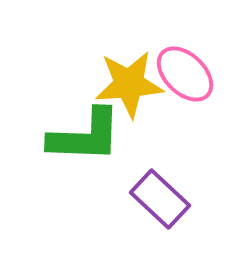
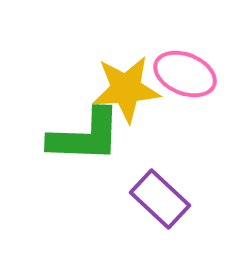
pink ellipse: rotated 22 degrees counterclockwise
yellow star: moved 3 px left, 5 px down
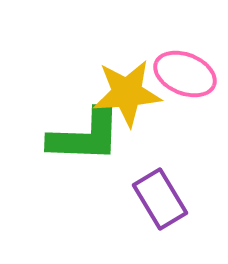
yellow star: moved 1 px right, 4 px down
purple rectangle: rotated 16 degrees clockwise
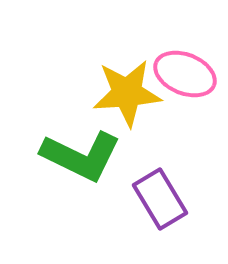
green L-shape: moved 4 px left, 20 px down; rotated 24 degrees clockwise
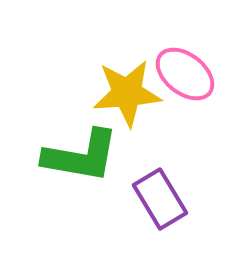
pink ellipse: rotated 16 degrees clockwise
green L-shape: rotated 16 degrees counterclockwise
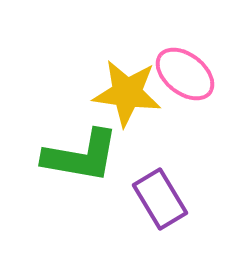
yellow star: rotated 12 degrees clockwise
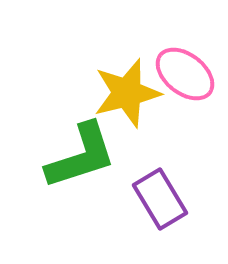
yellow star: rotated 22 degrees counterclockwise
green L-shape: rotated 28 degrees counterclockwise
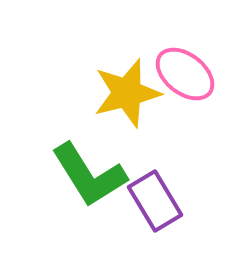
green L-shape: moved 8 px right, 19 px down; rotated 76 degrees clockwise
purple rectangle: moved 5 px left, 2 px down
